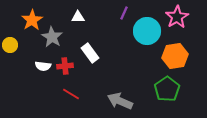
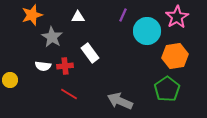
purple line: moved 1 px left, 2 px down
orange star: moved 5 px up; rotated 15 degrees clockwise
yellow circle: moved 35 px down
red line: moved 2 px left
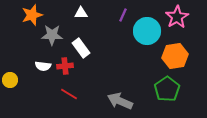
white triangle: moved 3 px right, 4 px up
gray star: moved 2 px up; rotated 30 degrees counterclockwise
white rectangle: moved 9 px left, 5 px up
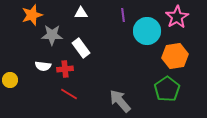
purple line: rotated 32 degrees counterclockwise
red cross: moved 3 px down
gray arrow: rotated 25 degrees clockwise
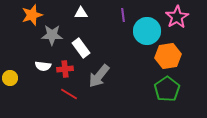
orange hexagon: moved 7 px left
yellow circle: moved 2 px up
gray arrow: moved 21 px left, 25 px up; rotated 100 degrees counterclockwise
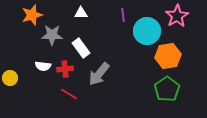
pink star: moved 1 px up
gray arrow: moved 2 px up
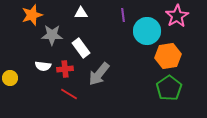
green pentagon: moved 2 px right, 1 px up
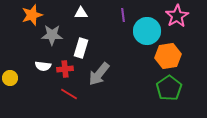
white rectangle: rotated 54 degrees clockwise
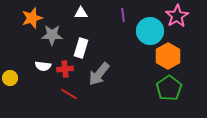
orange star: moved 3 px down
cyan circle: moved 3 px right
orange hexagon: rotated 20 degrees counterclockwise
